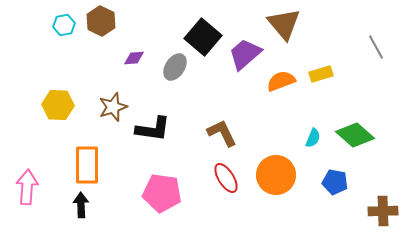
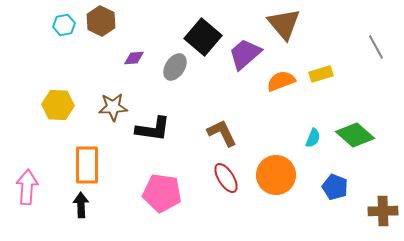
brown star: rotated 16 degrees clockwise
blue pentagon: moved 5 px down; rotated 10 degrees clockwise
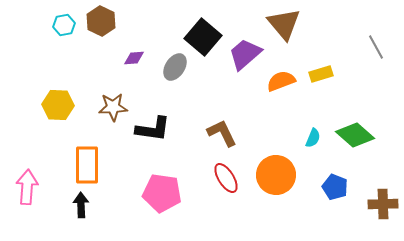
brown cross: moved 7 px up
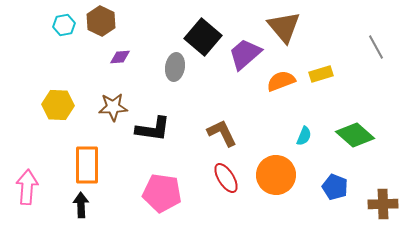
brown triangle: moved 3 px down
purple diamond: moved 14 px left, 1 px up
gray ellipse: rotated 24 degrees counterclockwise
cyan semicircle: moved 9 px left, 2 px up
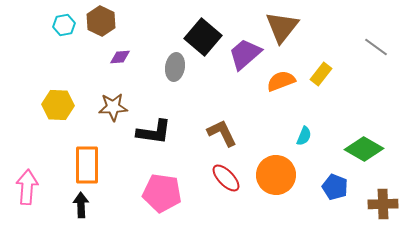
brown triangle: moved 2 px left; rotated 18 degrees clockwise
gray line: rotated 25 degrees counterclockwise
yellow rectangle: rotated 35 degrees counterclockwise
black L-shape: moved 1 px right, 3 px down
green diamond: moved 9 px right, 14 px down; rotated 12 degrees counterclockwise
red ellipse: rotated 12 degrees counterclockwise
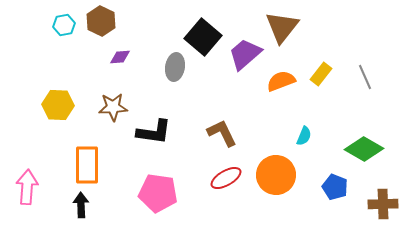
gray line: moved 11 px left, 30 px down; rotated 30 degrees clockwise
red ellipse: rotated 76 degrees counterclockwise
pink pentagon: moved 4 px left
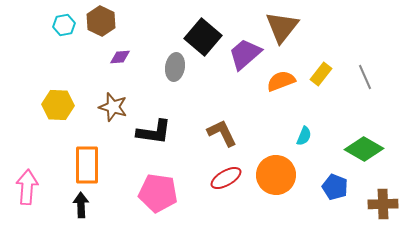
brown star: rotated 20 degrees clockwise
